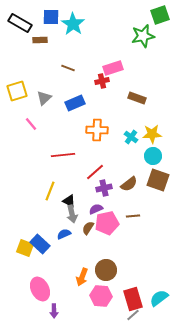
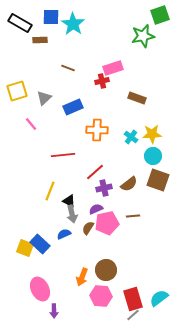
blue rectangle at (75, 103): moved 2 px left, 4 px down
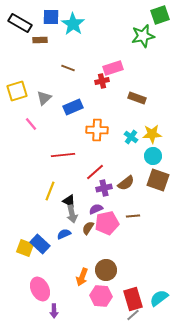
brown semicircle at (129, 184): moved 3 px left, 1 px up
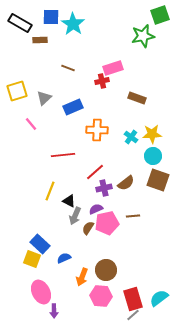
gray arrow at (72, 214): moved 3 px right, 2 px down; rotated 36 degrees clockwise
blue semicircle at (64, 234): moved 24 px down
yellow square at (25, 248): moved 7 px right, 11 px down
pink ellipse at (40, 289): moved 1 px right, 3 px down
